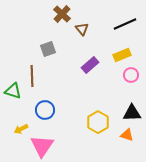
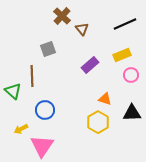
brown cross: moved 2 px down
green triangle: rotated 24 degrees clockwise
orange triangle: moved 22 px left, 36 px up
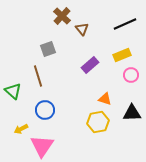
brown line: moved 6 px right; rotated 15 degrees counterclockwise
yellow hexagon: rotated 20 degrees clockwise
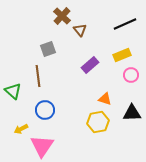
brown triangle: moved 2 px left, 1 px down
brown line: rotated 10 degrees clockwise
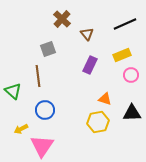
brown cross: moved 3 px down
brown triangle: moved 7 px right, 4 px down
purple rectangle: rotated 24 degrees counterclockwise
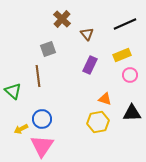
pink circle: moved 1 px left
blue circle: moved 3 px left, 9 px down
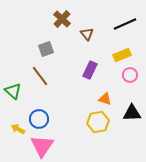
gray square: moved 2 px left
purple rectangle: moved 5 px down
brown line: moved 2 px right; rotated 30 degrees counterclockwise
blue circle: moved 3 px left
yellow arrow: moved 3 px left; rotated 56 degrees clockwise
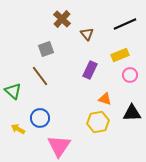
yellow rectangle: moved 2 px left
blue circle: moved 1 px right, 1 px up
pink triangle: moved 17 px right
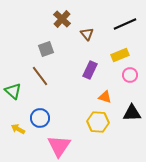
orange triangle: moved 2 px up
yellow hexagon: rotated 15 degrees clockwise
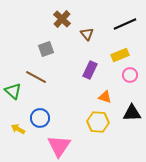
brown line: moved 4 px left, 1 px down; rotated 25 degrees counterclockwise
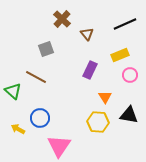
orange triangle: rotated 40 degrees clockwise
black triangle: moved 3 px left, 2 px down; rotated 12 degrees clockwise
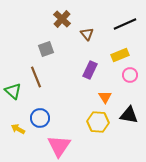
brown line: rotated 40 degrees clockwise
